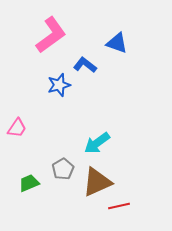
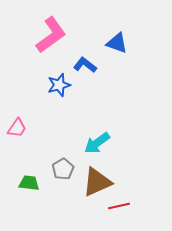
green trapezoid: rotated 30 degrees clockwise
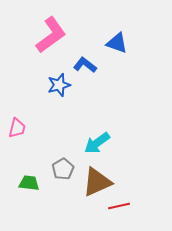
pink trapezoid: rotated 20 degrees counterclockwise
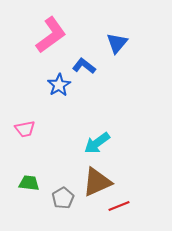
blue triangle: rotated 50 degrees clockwise
blue L-shape: moved 1 px left, 1 px down
blue star: rotated 15 degrees counterclockwise
pink trapezoid: moved 8 px right, 1 px down; rotated 65 degrees clockwise
gray pentagon: moved 29 px down
red line: rotated 10 degrees counterclockwise
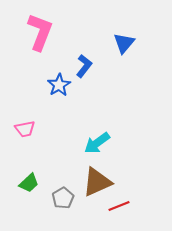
pink L-shape: moved 11 px left, 3 px up; rotated 33 degrees counterclockwise
blue triangle: moved 7 px right
blue L-shape: rotated 90 degrees clockwise
green trapezoid: rotated 130 degrees clockwise
